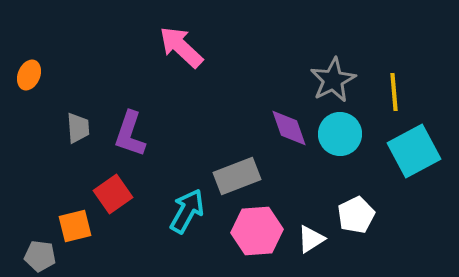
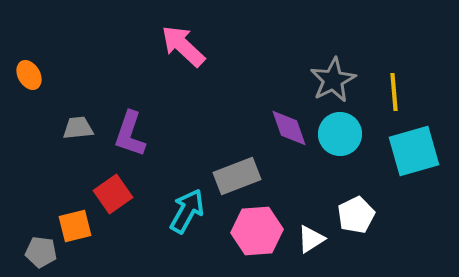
pink arrow: moved 2 px right, 1 px up
orange ellipse: rotated 52 degrees counterclockwise
gray trapezoid: rotated 92 degrees counterclockwise
cyan square: rotated 12 degrees clockwise
gray pentagon: moved 1 px right, 4 px up
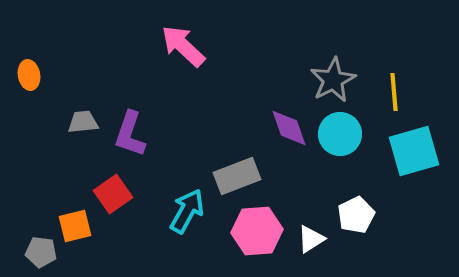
orange ellipse: rotated 20 degrees clockwise
gray trapezoid: moved 5 px right, 6 px up
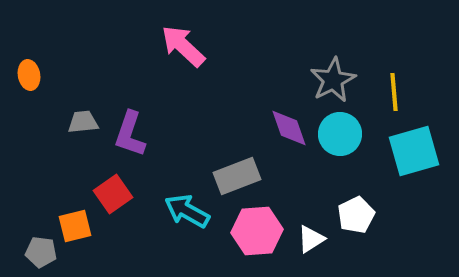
cyan arrow: rotated 90 degrees counterclockwise
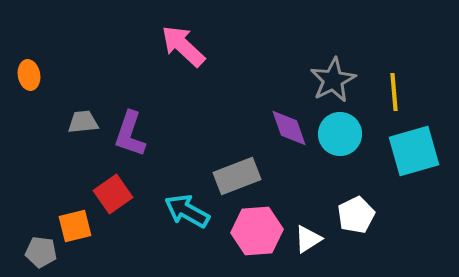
white triangle: moved 3 px left
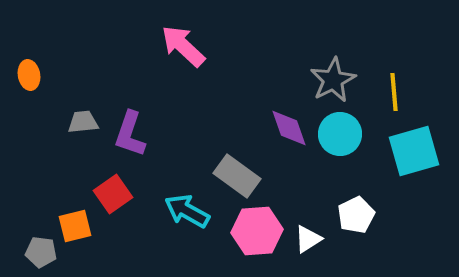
gray rectangle: rotated 57 degrees clockwise
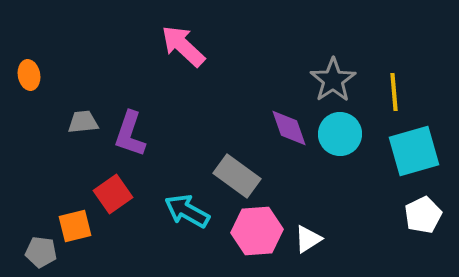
gray star: rotated 6 degrees counterclockwise
white pentagon: moved 67 px right
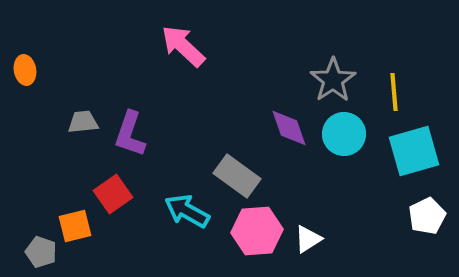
orange ellipse: moved 4 px left, 5 px up
cyan circle: moved 4 px right
white pentagon: moved 4 px right, 1 px down
gray pentagon: rotated 12 degrees clockwise
